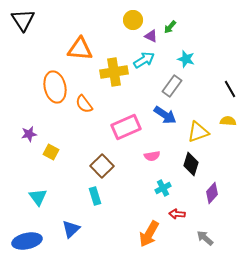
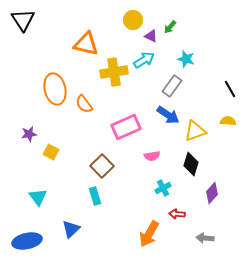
orange triangle: moved 6 px right, 5 px up; rotated 8 degrees clockwise
orange ellipse: moved 2 px down
blue arrow: moved 3 px right
yellow triangle: moved 3 px left, 1 px up
gray arrow: rotated 36 degrees counterclockwise
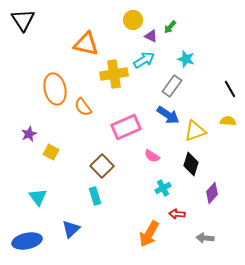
yellow cross: moved 2 px down
orange semicircle: moved 1 px left, 3 px down
purple star: rotated 14 degrees counterclockwise
pink semicircle: rotated 42 degrees clockwise
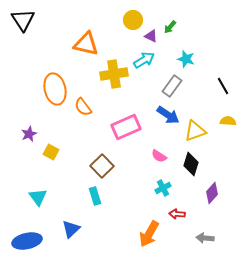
black line: moved 7 px left, 3 px up
pink semicircle: moved 7 px right
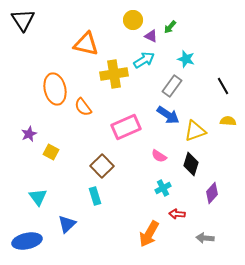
blue triangle: moved 4 px left, 5 px up
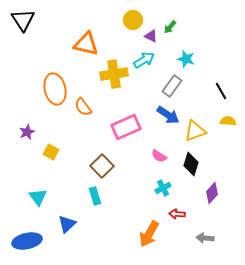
black line: moved 2 px left, 5 px down
purple star: moved 2 px left, 2 px up
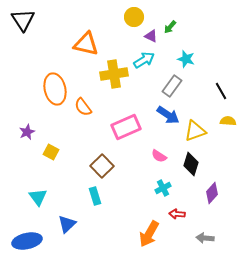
yellow circle: moved 1 px right, 3 px up
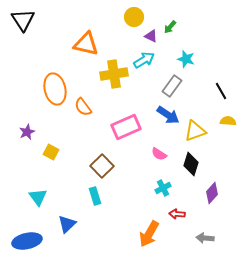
pink semicircle: moved 2 px up
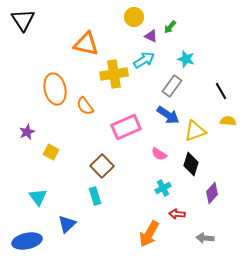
orange semicircle: moved 2 px right, 1 px up
